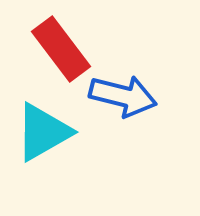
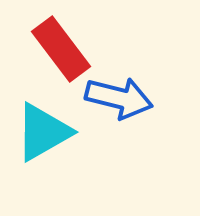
blue arrow: moved 4 px left, 2 px down
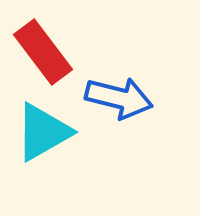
red rectangle: moved 18 px left, 3 px down
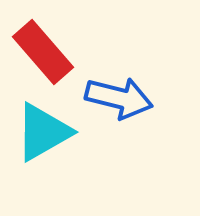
red rectangle: rotated 4 degrees counterclockwise
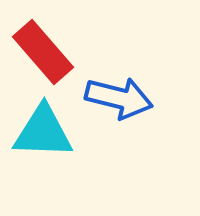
cyan triangle: rotated 32 degrees clockwise
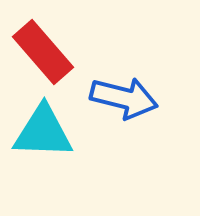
blue arrow: moved 5 px right
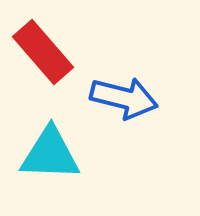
cyan triangle: moved 7 px right, 22 px down
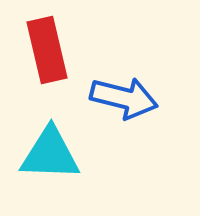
red rectangle: moved 4 px right, 2 px up; rotated 28 degrees clockwise
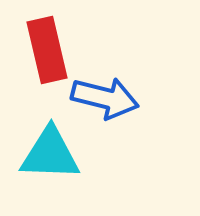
blue arrow: moved 19 px left
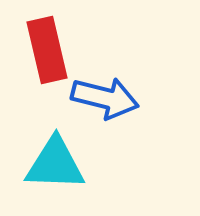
cyan triangle: moved 5 px right, 10 px down
